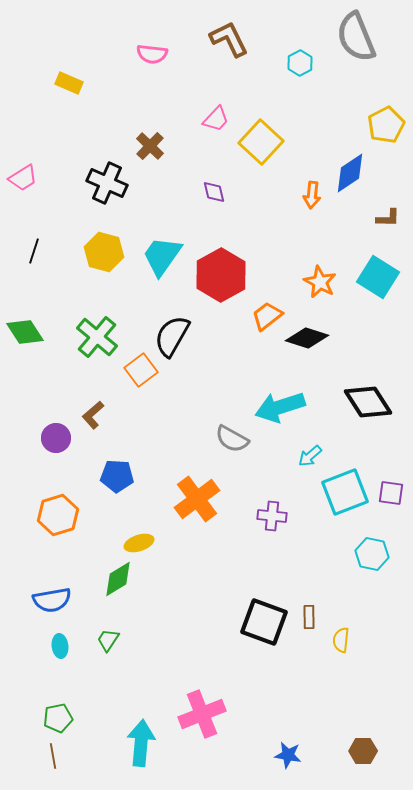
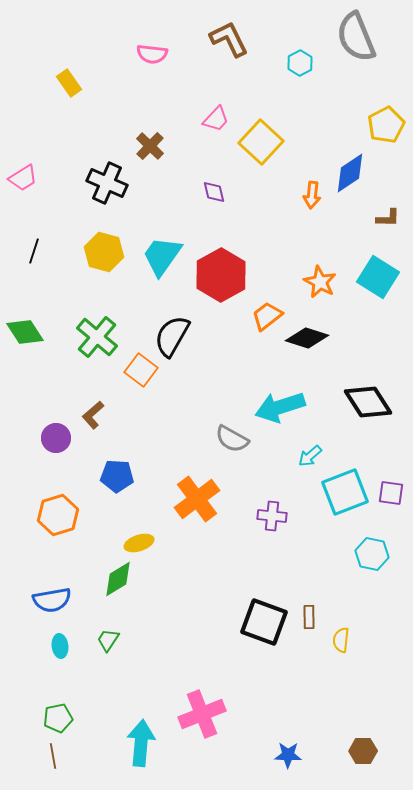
yellow rectangle at (69, 83): rotated 32 degrees clockwise
orange square at (141, 370): rotated 16 degrees counterclockwise
blue star at (288, 755): rotated 8 degrees counterclockwise
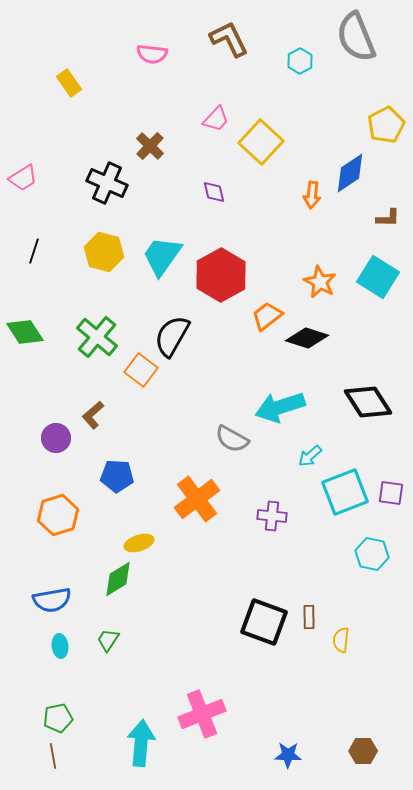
cyan hexagon at (300, 63): moved 2 px up
